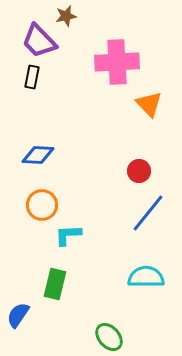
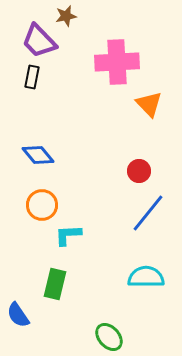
blue diamond: rotated 48 degrees clockwise
blue semicircle: rotated 68 degrees counterclockwise
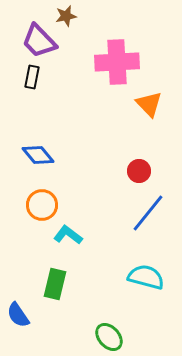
cyan L-shape: rotated 40 degrees clockwise
cyan semicircle: rotated 15 degrees clockwise
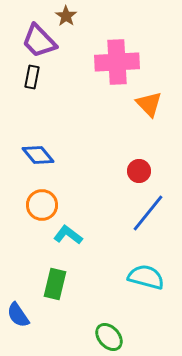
brown star: rotated 25 degrees counterclockwise
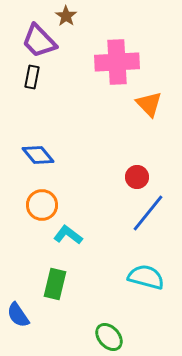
red circle: moved 2 px left, 6 px down
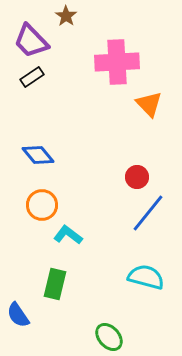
purple trapezoid: moved 8 px left
black rectangle: rotated 45 degrees clockwise
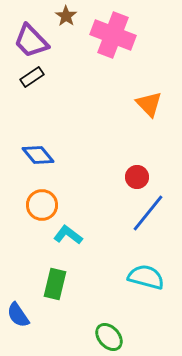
pink cross: moved 4 px left, 27 px up; rotated 24 degrees clockwise
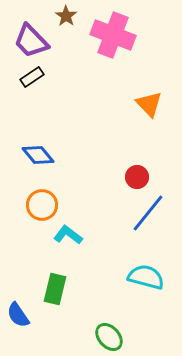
green rectangle: moved 5 px down
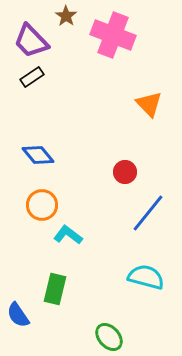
red circle: moved 12 px left, 5 px up
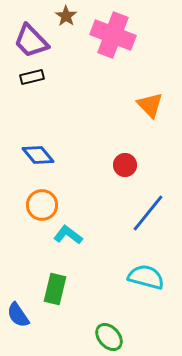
black rectangle: rotated 20 degrees clockwise
orange triangle: moved 1 px right, 1 px down
red circle: moved 7 px up
